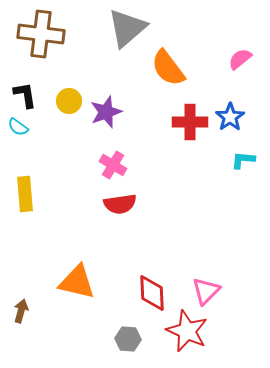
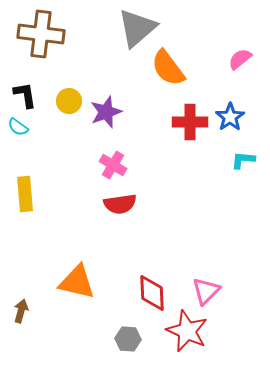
gray triangle: moved 10 px right
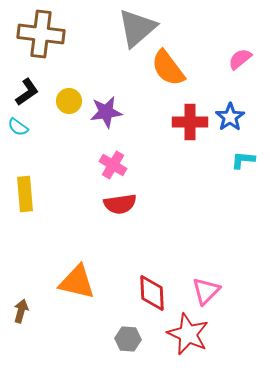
black L-shape: moved 2 px right, 3 px up; rotated 64 degrees clockwise
purple star: rotated 12 degrees clockwise
red star: moved 1 px right, 3 px down
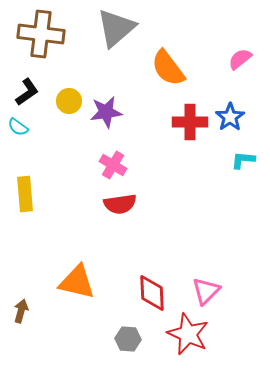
gray triangle: moved 21 px left
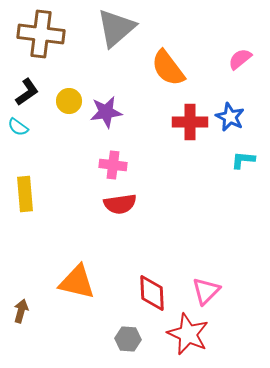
blue star: rotated 12 degrees counterclockwise
pink cross: rotated 24 degrees counterclockwise
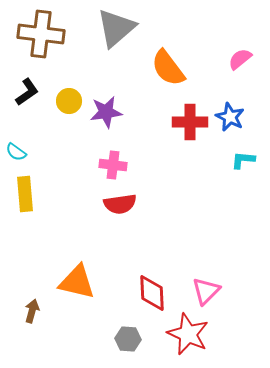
cyan semicircle: moved 2 px left, 25 px down
brown arrow: moved 11 px right
